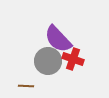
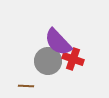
purple semicircle: moved 3 px down
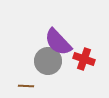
red cross: moved 11 px right
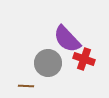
purple semicircle: moved 9 px right, 3 px up
gray circle: moved 2 px down
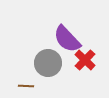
red cross: moved 1 px right, 1 px down; rotated 25 degrees clockwise
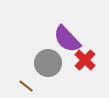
brown line: rotated 35 degrees clockwise
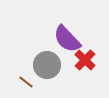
gray circle: moved 1 px left, 2 px down
brown line: moved 4 px up
